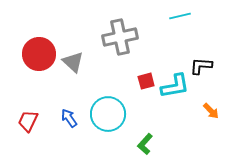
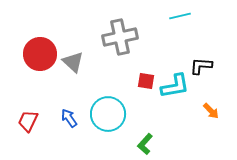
red circle: moved 1 px right
red square: rotated 24 degrees clockwise
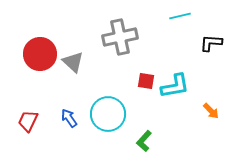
black L-shape: moved 10 px right, 23 px up
green L-shape: moved 1 px left, 3 px up
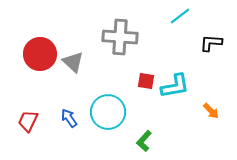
cyan line: rotated 25 degrees counterclockwise
gray cross: rotated 16 degrees clockwise
cyan circle: moved 2 px up
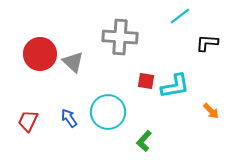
black L-shape: moved 4 px left
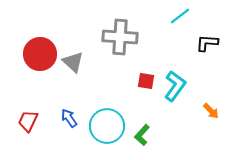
cyan L-shape: rotated 44 degrees counterclockwise
cyan circle: moved 1 px left, 14 px down
green L-shape: moved 2 px left, 6 px up
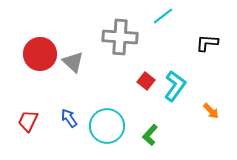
cyan line: moved 17 px left
red square: rotated 30 degrees clockwise
green L-shape: moved 8 px right
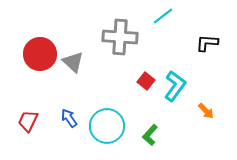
orange arrow: moved 5 px left
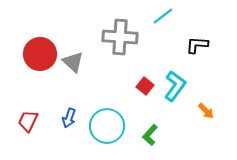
black L-shape: moved 10 px left, 2 px down
red square: moved 1 px left, 5 px down
blue arrow: rotated 126 degrees counterclockwise
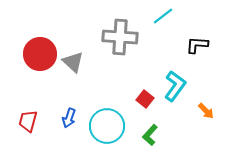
red square: moved 13 px down
red trapezoid: rotated 10 degrees counterclockwise
